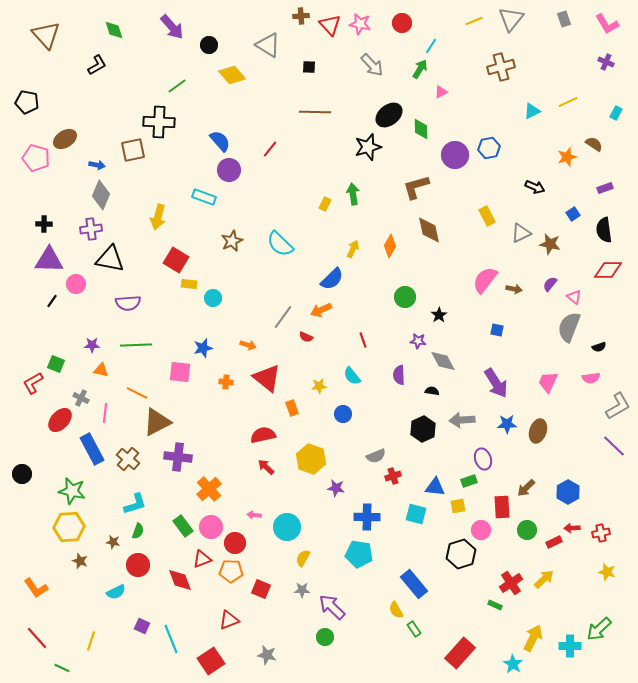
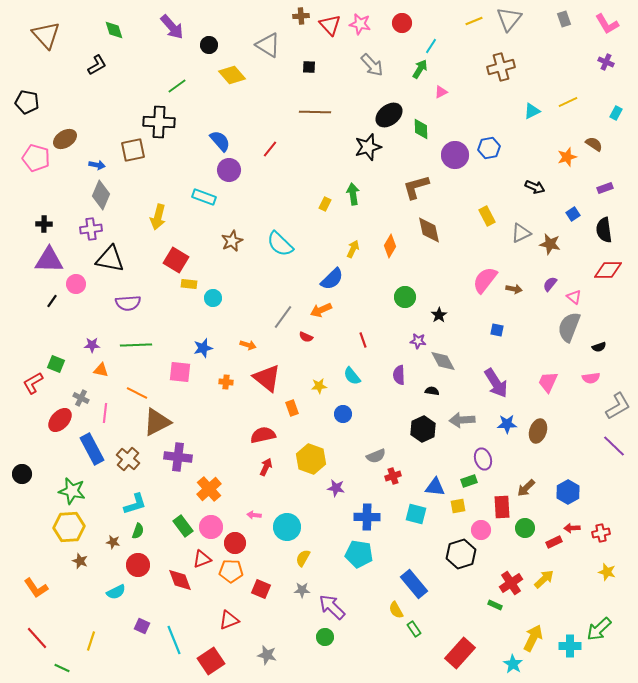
gray triangle at (511, 19): moved 2 px left
red arrow at (266, 467): rotated 72 degrees clockwise
green circle at (527, 530): moved 2 px left, 2 px up
cyan line at (171, 639): moved 3 px right, 1 px down
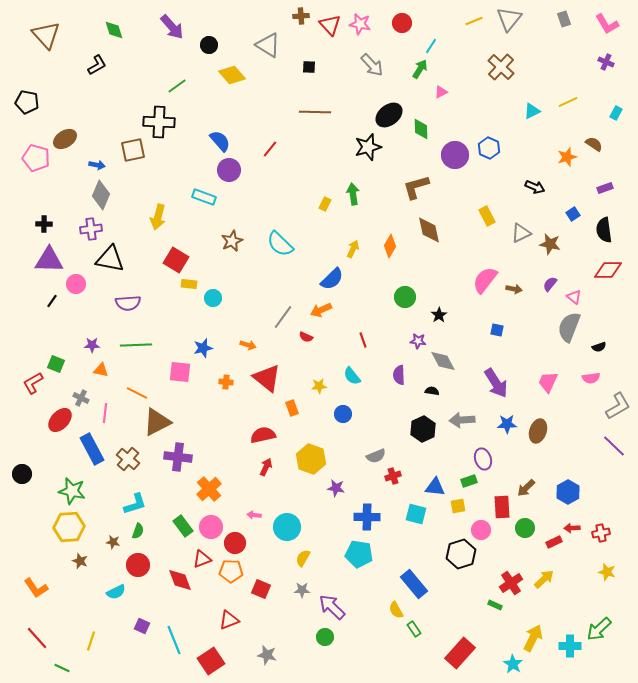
brown cross at (501, 67): rotated 32 degrees counterclockwise
blue hexagon at (489, 148): rotated 25 degrees counterclockwise
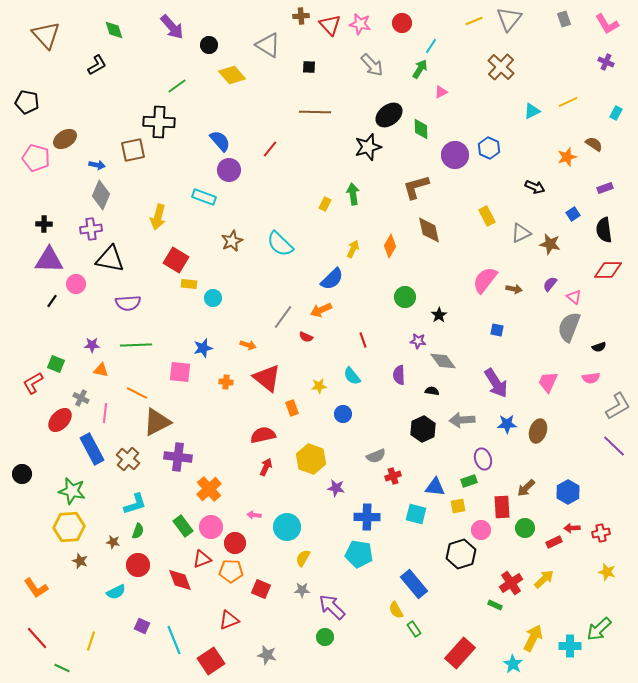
gray diamond at (443, 361): rotated 8 degrees counterclockwise
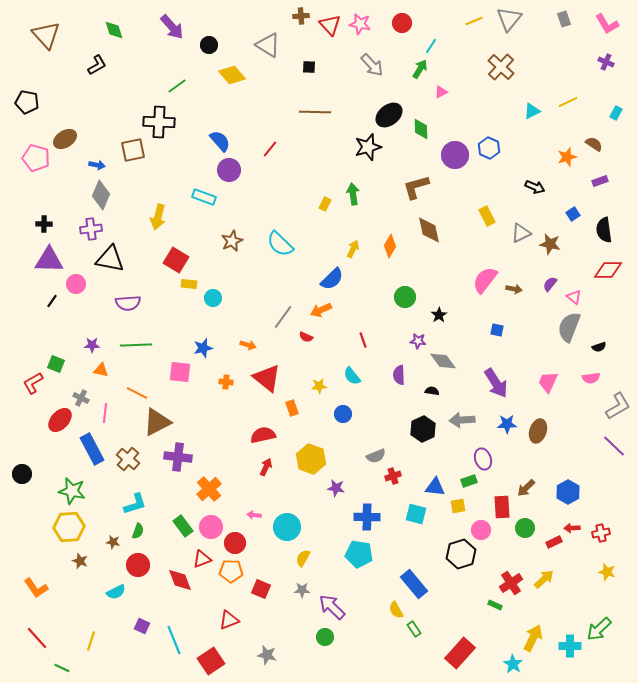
purple rectangle at (605, 188): moved 5 px left, 7 px up
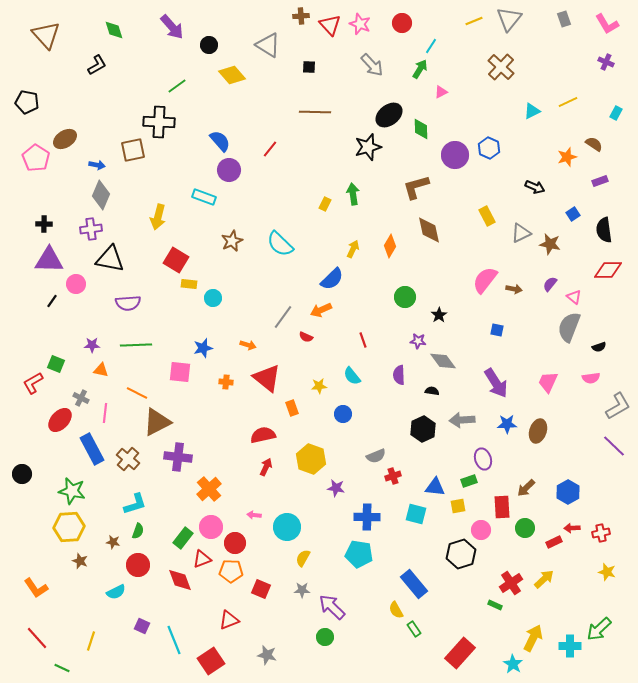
pink star at (360, 24): rotated 10 degrees clockwise
pink pentagon at (36, 158): rotated 16 degrees clockwise
green rectangle at (183, 526): moved 12 px down; rotated 75 degrees clockwise
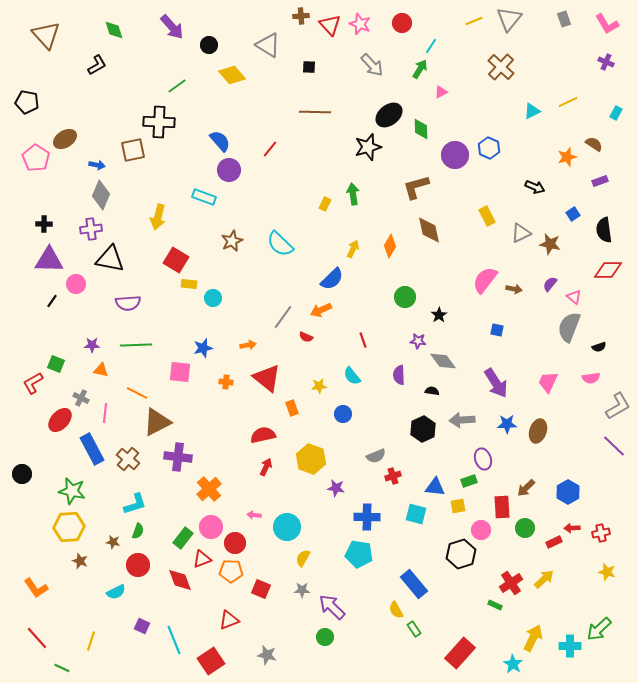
orange arrow at (248, 345): rotated 28 degrees counterclockwise
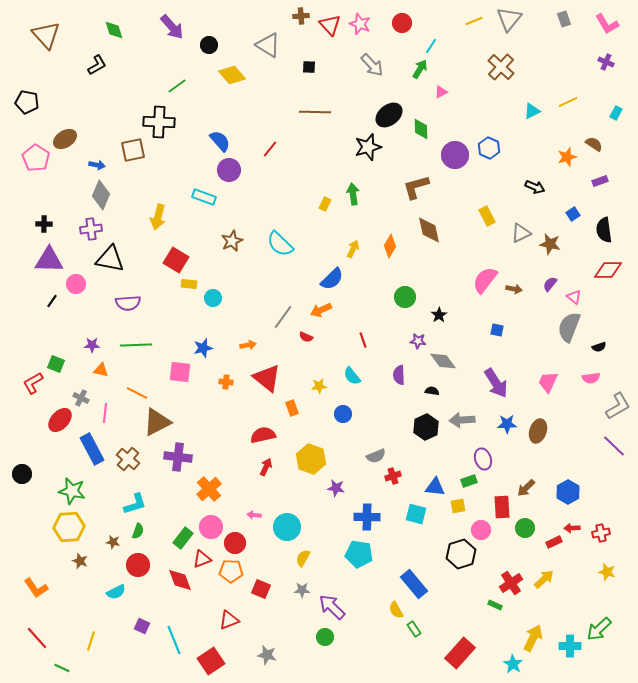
black hexagon at (423, 429): moved 3 px right, 2 px up
